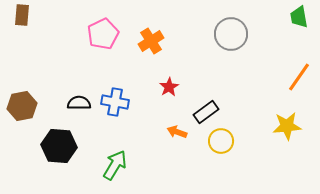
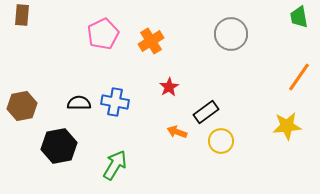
black hexagon: rotated 16 degrees counterclockwise
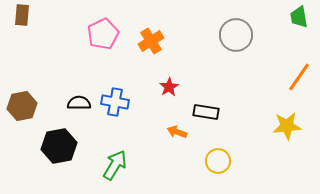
gray circle: moved 5 px right, 1 px down
black rectangle: rotated 45 degrees clockwise
yellow circle: moved 3 px left, 20 px down
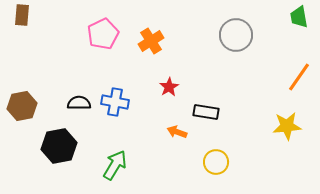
yellow circle: moved 2 px left, 1 px down
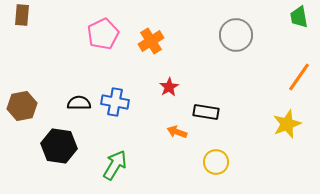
yellow star: moved 2 px up; rotated 16 degrees counterclockwise
black hexagon: rotated 20 degrees clockwise
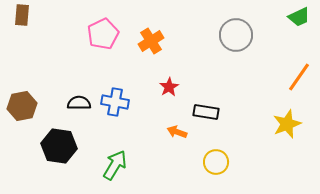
green trapezoid: rotated 105 degrees counterclockwise
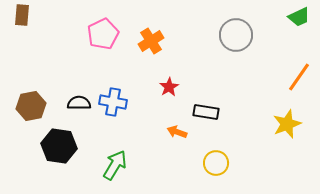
blue cross: moved 2 px left
brown hexagon: moved 9 px right
yellow circle: moved 1 px down
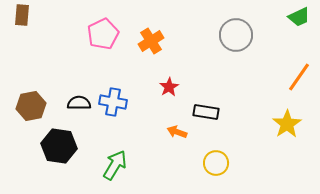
yellow star: rotated 12 degrees counterclockwise
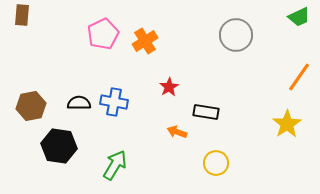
orange cross: moved 6 px left
blue cross: moved 1 px right
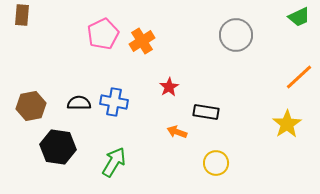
orange cross: moved 3 px left
orange line: rotated 12 degrees clockwise
black hexagon: moved 1 px left, 1 px down
green arrow: moved 1 px left, 3 px up
